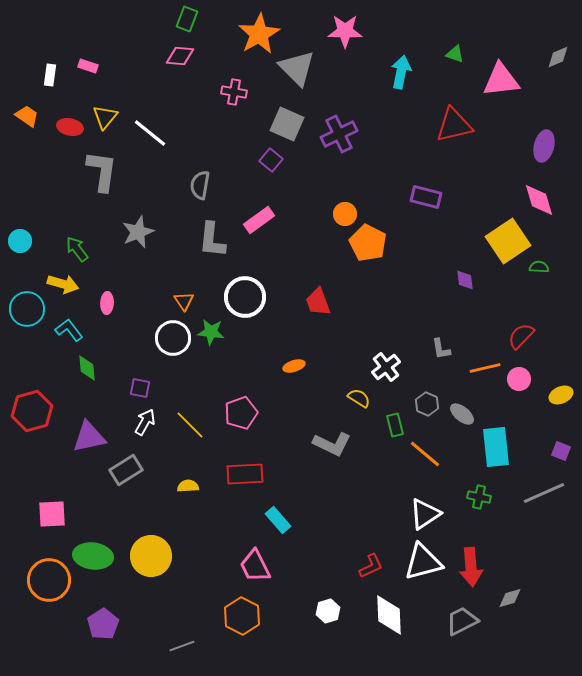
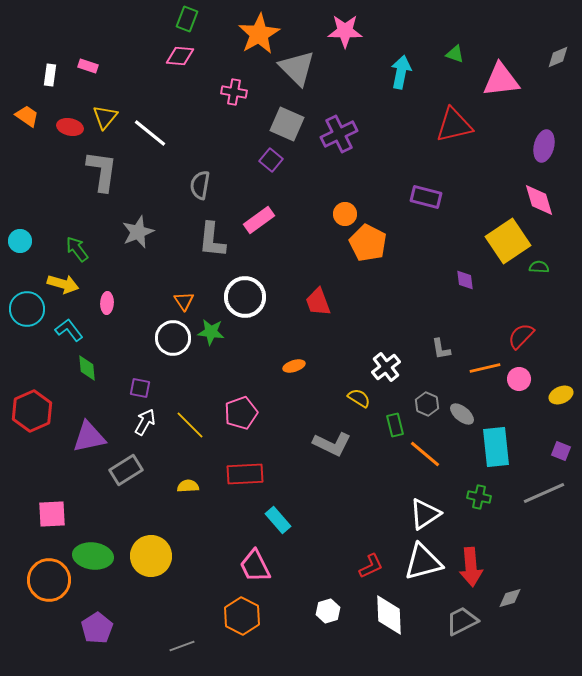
red hexagon at (32, 411): rotated 9 degrees counterclockwise
purple pentagon at (103, 624): moved 6 px left, 4 px down
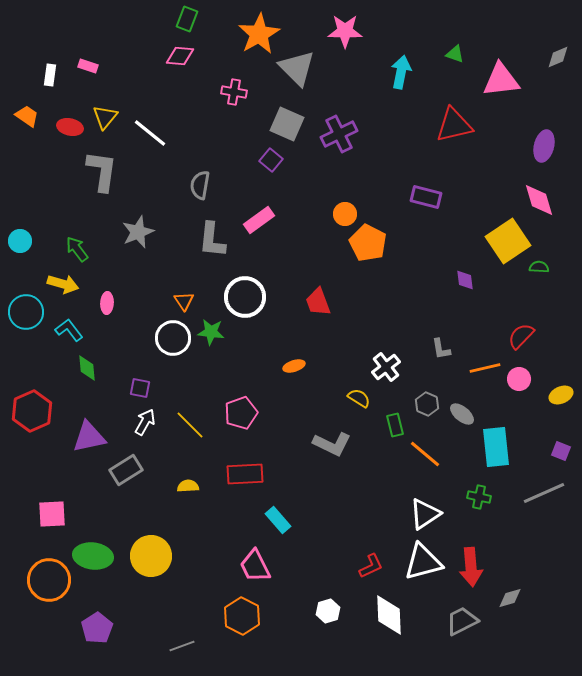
cyan circle at (27, 309): moved 1 px left, 3 px down
